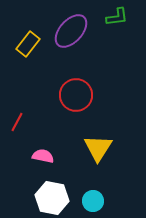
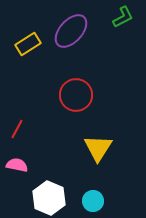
green L-shape: moved 6 px right; rotated 20 degrees counterclockwise
yellow rectangle: rotated 20 degrees clockwise
red line: moved 7 px down
pink semicircle: moved 26 px left, 9 px down
white hexagon: moved 3 px left; rotated 12 degrees clockwise
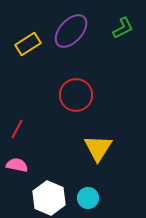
green L-shape: moved 11 px down
cyan circle: moved 5 px left, 3 px up
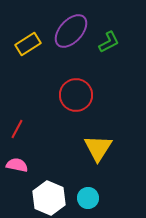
green L-shape: moved 14 px left, 14 px down
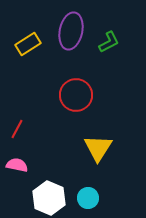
purple ellipse: rotated 30 degrees counterclockwise
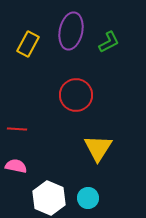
yellow rectangle: rotated 30 degrees counterclockwise
red line: rotated 66 degrees clockwise
pink semicircle: moved 1 px left, 1 px down
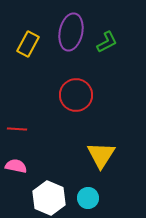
purple ellipse: moved 1 px down
green L-shape: moved 2 px left
yellow triangle: moved 3 px right, 7 px down
